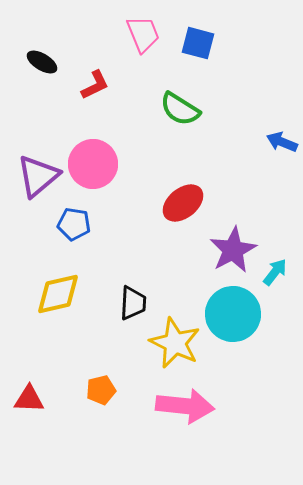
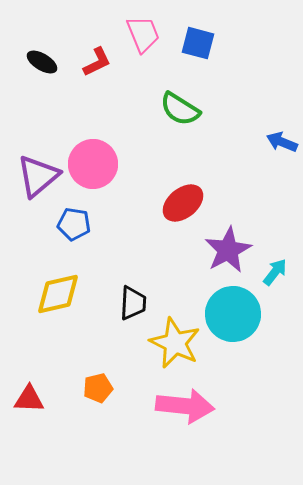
red L-shape: moved 2 px right, 23 px up
purple star: moved 5 px left
orange pentagon: moved 3 px left, 2 px up
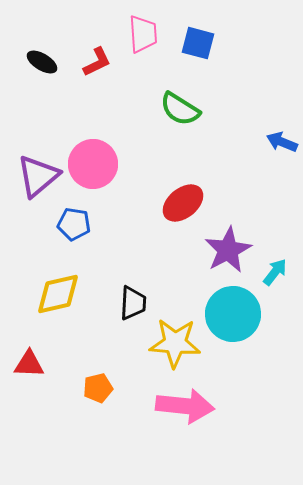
pink trapezoid: rotated 18 degrees clockwise
yellow star: rotated 21 degrees counterclockwise
red triangle: moved 35 px up
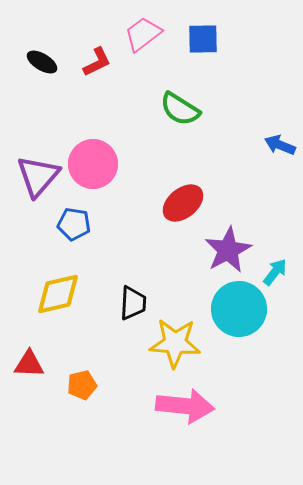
pink trapezoid: rotated 123 degrees counterclockwise
blue square: moved 5 px right, 4 px up; rotated 16 degrees counterclockwise
blue arrow: moved 2 px left, 3 px down
purple triangle: rotated 9 degrees counterclockwise
cyan circle: moved 6 px right, 5 px up
orange pentagon: moved 16 px left, 3 px up
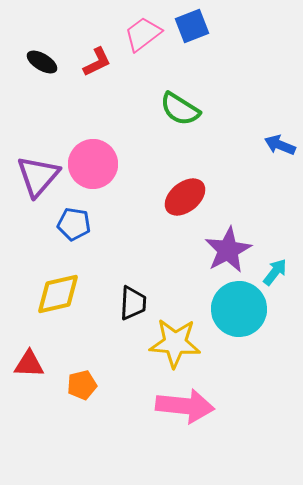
blue square: moved 11 px left, 13 px up; rotated 20 degrees counterclockwise
red ellipse: moved 2 px right, 6 px up
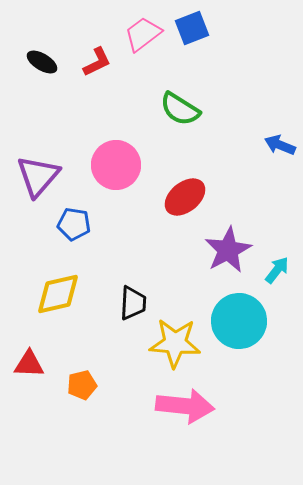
blue square: moved 2 px down
pink circle: moved 23 px right, 1 px down
cyan arrow: moved 2 px right, 2 px up
cyan circle: moved 12 px down
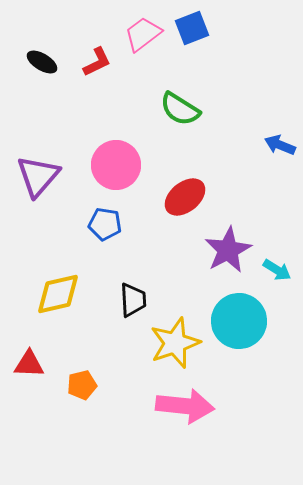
blue pentagon: moved 31 px right
cyan arrow: rotated 84 degrees clockwise
black trapezoid: moved 3 px up; rotated 6 degrees counterclockwise
yellow star: rotated 24 degrees counterclockwise
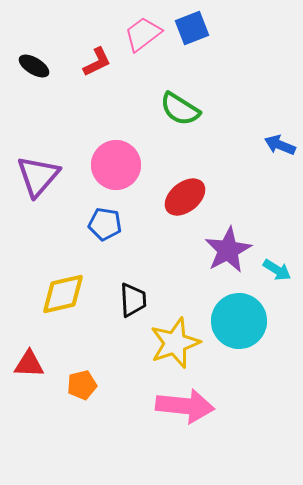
black ellipse: moved 8 px left, 4 px down
yellow diamond: moved 5 px right
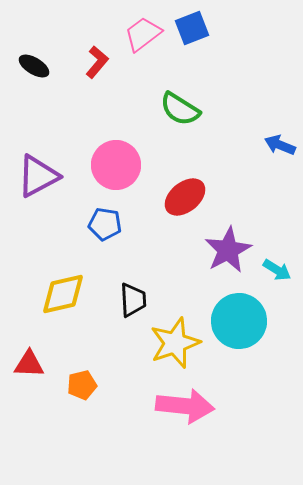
red L-shape: rotated 24 degrees counterclockwise
purple triangle: rotated 21 degrees clockwise
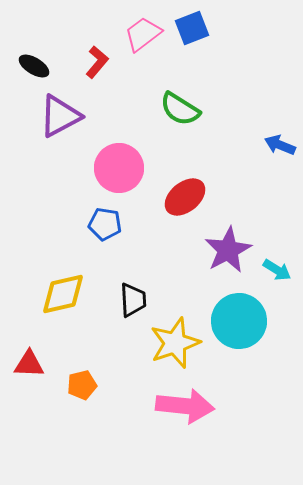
pink circle: moved 3 px right, 3 px down
purple triangle: moved 22 px right, 60 px up
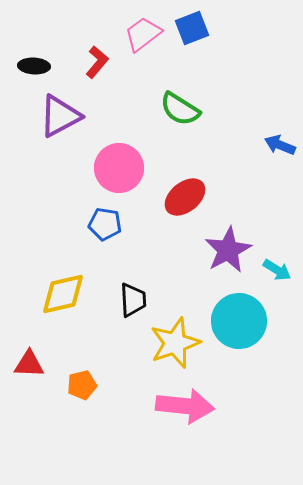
black ellipse: rotated 28 degrees counterclockwise
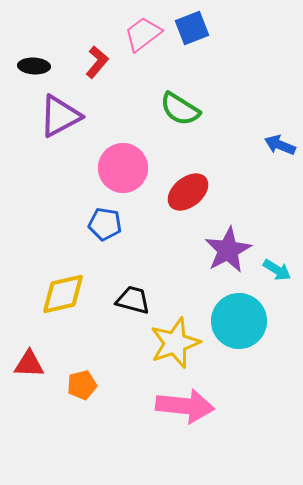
pink circle: moved 4 px right
red ellipse: moved 3 px right, 5 px up
black trapezoid: rotated 72 degrees counterclockwise
